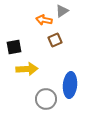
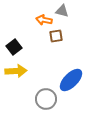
gray triangle: rotated 48 degrees clockwise
brown square: moved 1 px right, 4 px up; rotated 16 degrees clockwise
black square: rotated 28 degrees counterclockwise
yellow arrow: moved 11 px left, 2 px down
blue ellipse: moved 1 px right, 5 px up; rotated 40 degrees clockwise
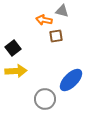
black square: moved 1 px left, 1 px down
gray circle: moved 1 px left
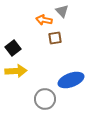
gray triangle: rotated 32 degrees clockwise
brown square: moved 1 px left, 2 px down
blue ellipse: rotated 25 degrees clockwise
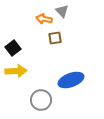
orange arrow: moved 1 px up
gray circle: moved 4 px left, 1 px down
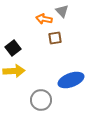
yellow arrow: moved 2 px left
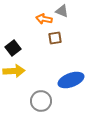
gray triangle: rotated 24 degrees counterclockwise
gray circle: moved 1 px down
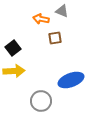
orange arrow: moved 3 px left
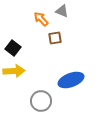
orange arrow: rotated 35 degrees clockwise
black square: rotated 14 degrees counterclockwise
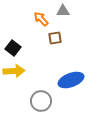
gray triangle: moved 1 px right; rotated 24 degrees counterclockwise
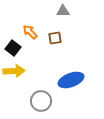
orange arrow: moved 11 px left, 13 px down
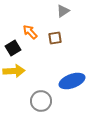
gray triangle: rotated 32 degrees counterclockwise
black square: rotated 21 degrees clockwise
blue ellipse: moved 1 px right, 1 px down
